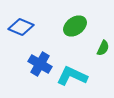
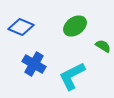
green semicircle: moved 2 px up; rotated 84 degrees counterclockwise
blue cross: moved 6 px left
cyan L-shape: rotated 52 degrees counterclockwise
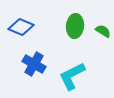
green ellipse: rotated 50 degrees counterclockwise
green semicircle: moved 15 px up
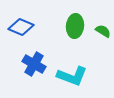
cyan L-shape: rotated 132 degrees counterclockwise
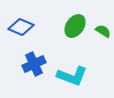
green ellipse: rotated 30 degrees clockwise
blue cross: rotated 35 degrees clockwise
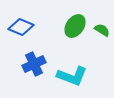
green semicircle: moved 1 px left, 1 px up
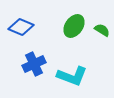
green ellipse: moved 1 px left
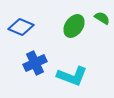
green semicircle: moved 12 px up
blue cross: moved 1 px right, 1 px up
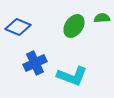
green semicircle: rotated 35 degrees counterclockwise
blue diamond: moved 3 px left
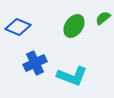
green semicircle: moved 1 px right; rotated 35 degrees counterclockwise
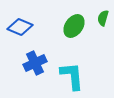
green semicircle: rotated 35 degrees counterclockwise
blue diamond: moved 2 px right
cyan L-shape: rotated 116 degrees counterclockwise
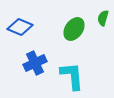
green ellipse: moved 3 px down
